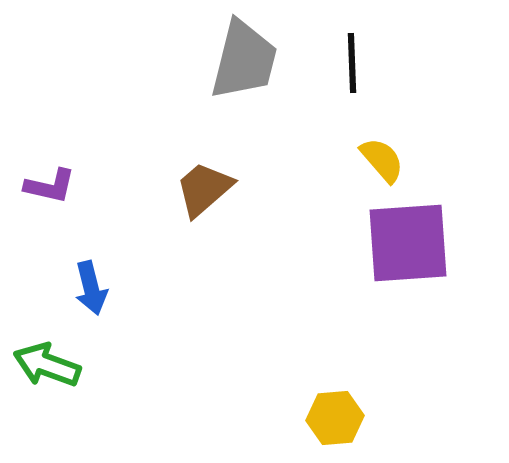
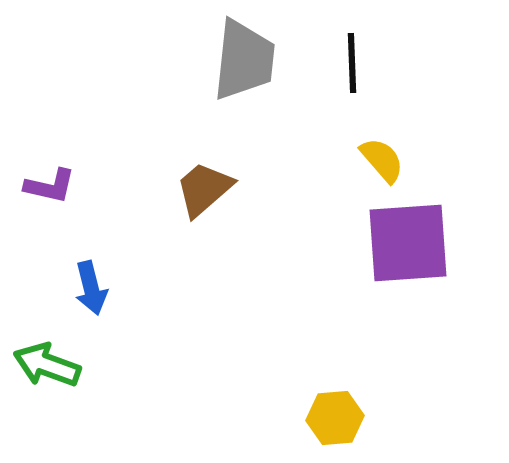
gray trapezoid: rotated 8 degrees counterclockwise
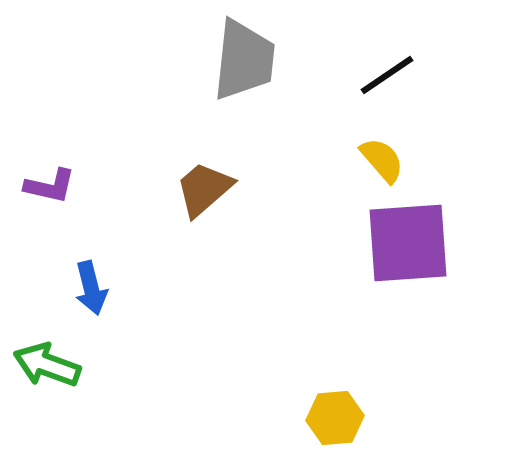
black line: moved 35 px right, 12 px down; rotated 58 degrees clockwise
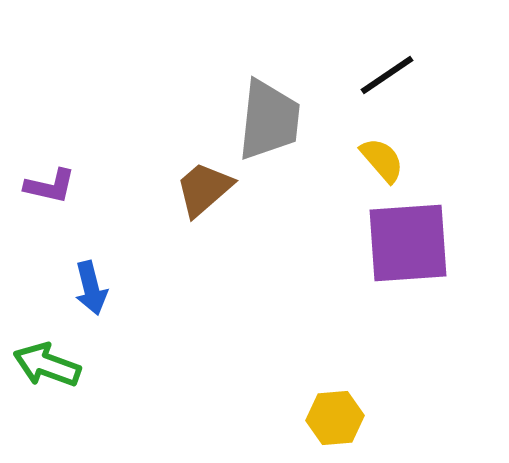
gray trapezoid: moved 25 px right, 60 px down
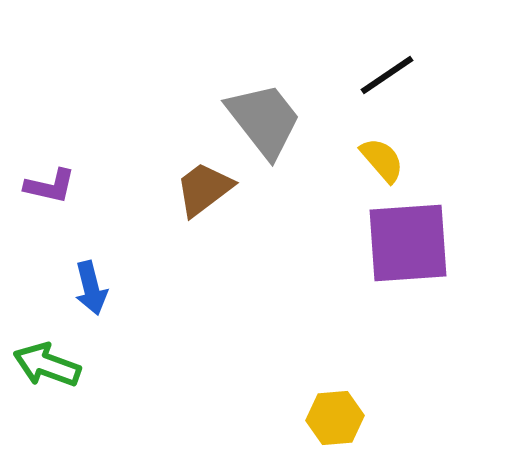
gray trapezoid: moved 5 px left; rotated 44 degrees counterclockwise
brown trapezoid: rotated 4 degrees clockwise
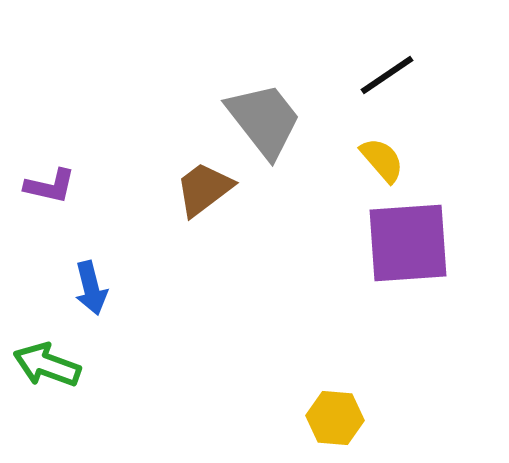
yellow hexagon: rotated 10 degrees clockwise
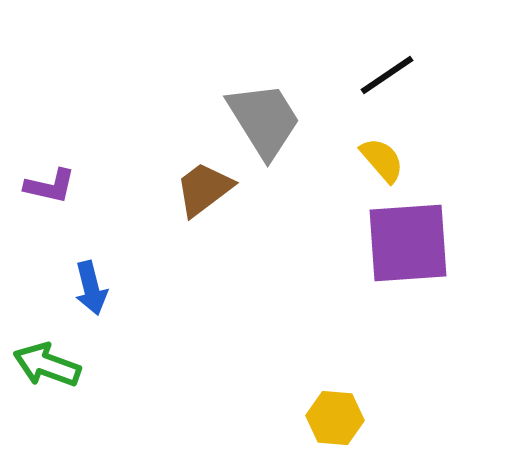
gray trapezoid: rotated 6 degrees clockwise
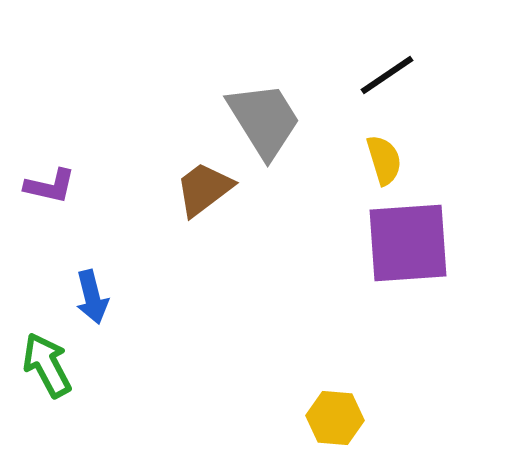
yellow semicircle: moved 2 px right; rotated 24 degrees clockwise
blue arrow: moved 1 px right, 9 px down
green arrow: rotated 42 degrees clockwise
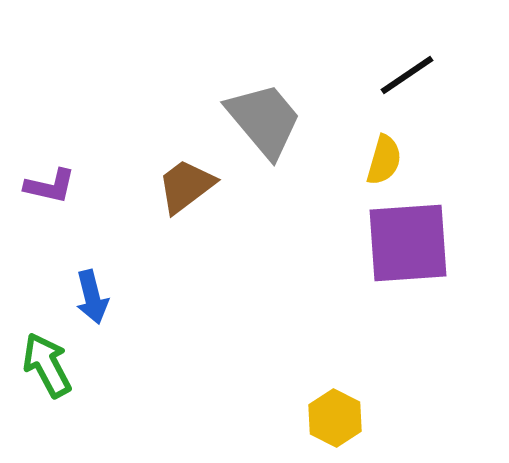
black line: moved 20 px right
gray trapezoid: rotated 8 degrees counterclockwise
yellow semicircle: rotated 33 degrees clockwise
brown trapezoid: moved 18 px left, 3 px up
yellow hexagon: rotated 22 degrees clockwise
